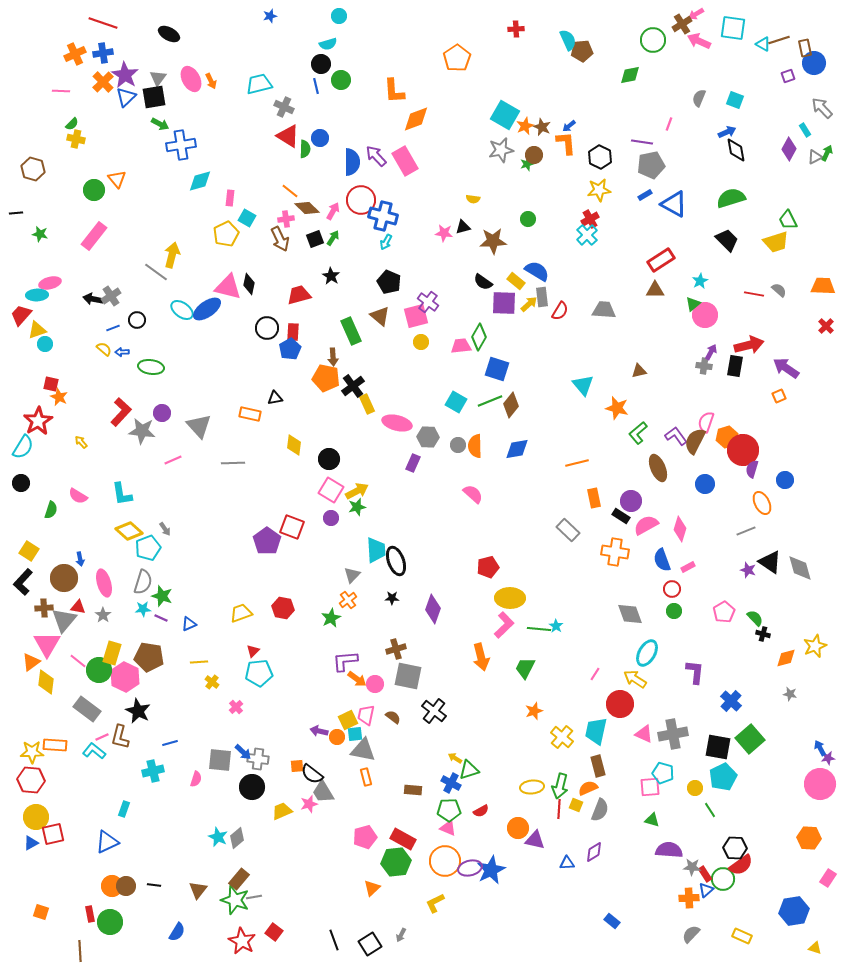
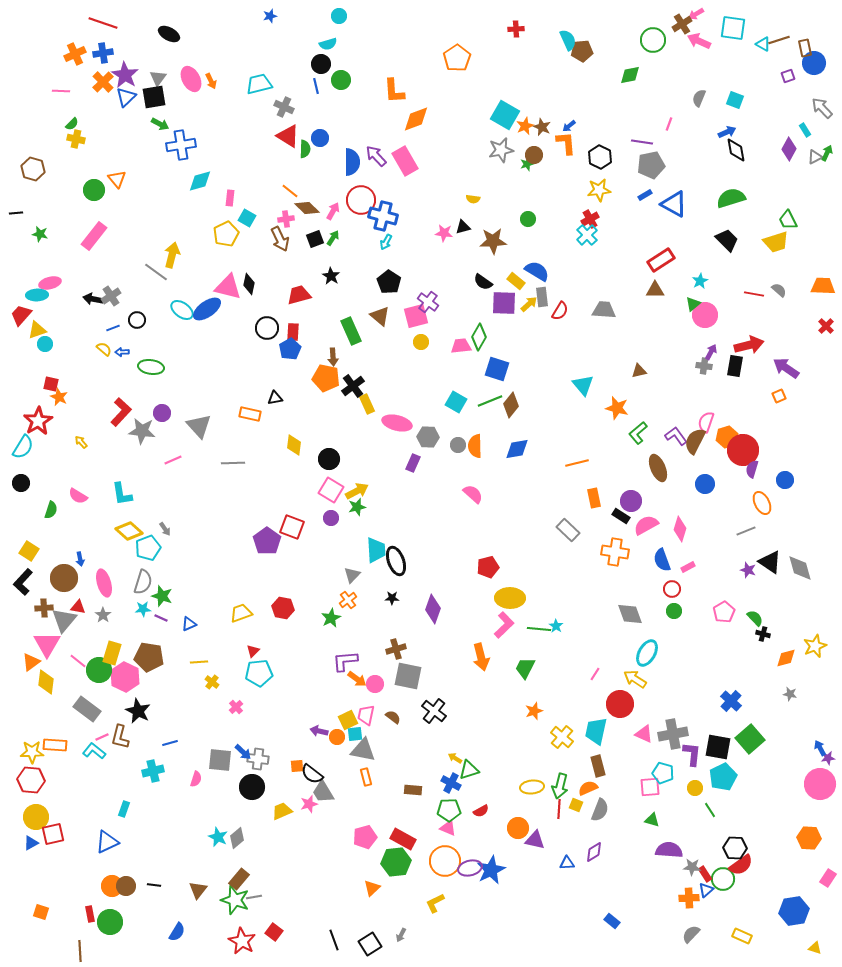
black pentagon at (389, 282): rotated 10 degrees clockwise
purple L-shape at (695, 672): moved 3 px left, 82 px down
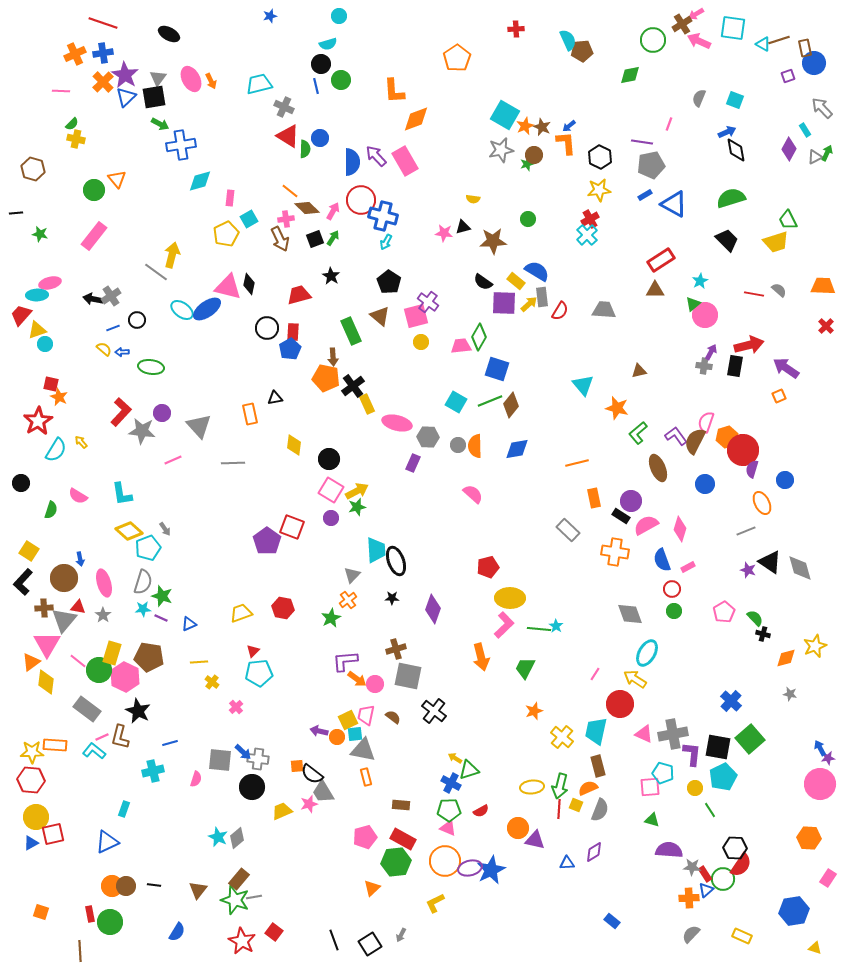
cyan square at (247, 218): moved 2 px right, 1 px down; rotated 30 degrees clockwise
orange rectangle at (250, 414): rotated 65 degrees clockwise
cyan semicircle at (23, 447): moved 33 px right, 3 px down
brown rectangle at (413, 790): moved 12 px left, 15 px down
red semicircle at (741, 865): rotated 20 degrees counterclockwise
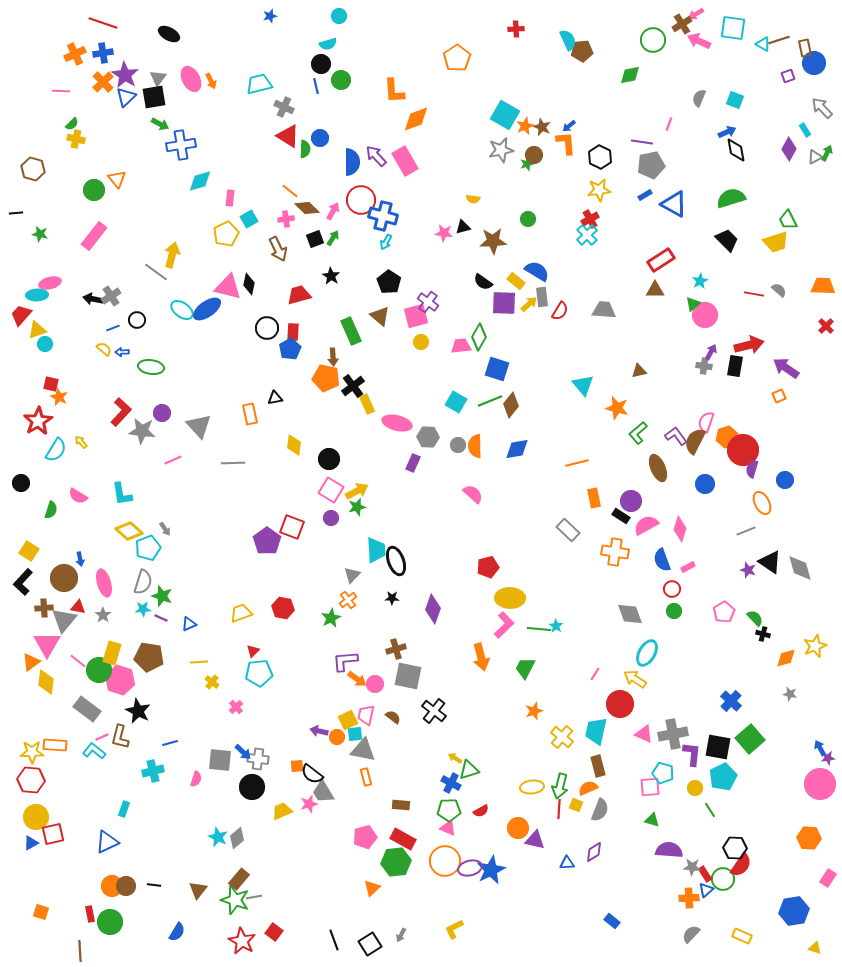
brown arrow at (280, 239): moved 2 px left, 10 px down
pink hexagon at (125, 677): moved 5 px left, 3 px down; rotated 8 degrees counterclockwise
yellow L-shape at (435, 903): moved 19 px right, 26 px down
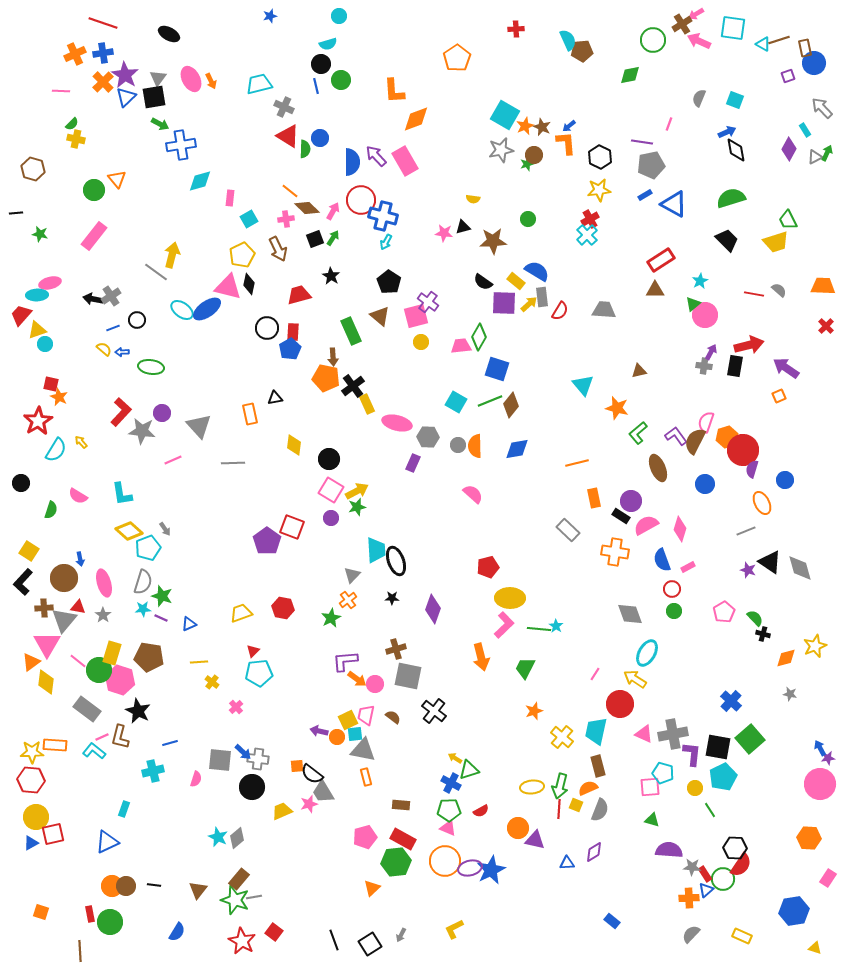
yellow pentagon at (226, 234): moved 16 px right, 21 px down
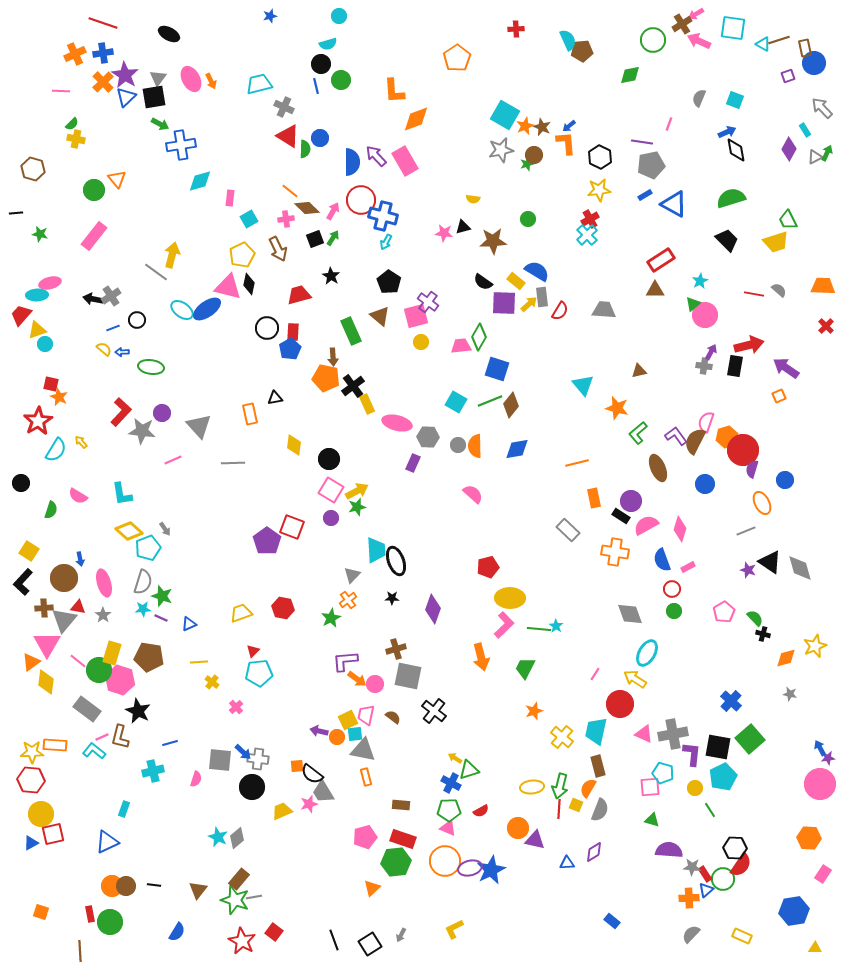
orange semicircle at (588, 788): rotated 36 degrees counterclockwise
yellow circle at (36, 817): moved 5 px right, 3 px up
red rectangle at (403, 839): rotated 10 degrees counterclockwise
pink rectangle at (828, 878): moved 5 px left, 4 px up
yellow triangle at (815, 948): rotated 16 degrees counterclockwise
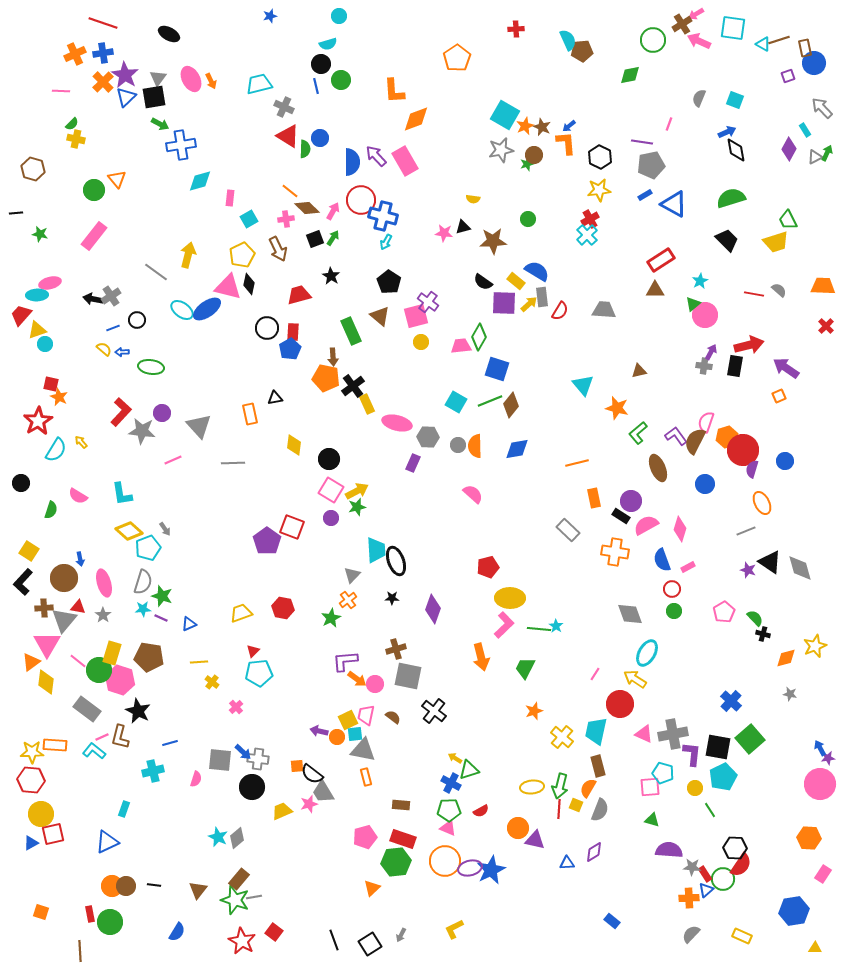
yellow arrow at (172, 255): moved 16 px right
blue circle at (785, 480): moved 19 px up
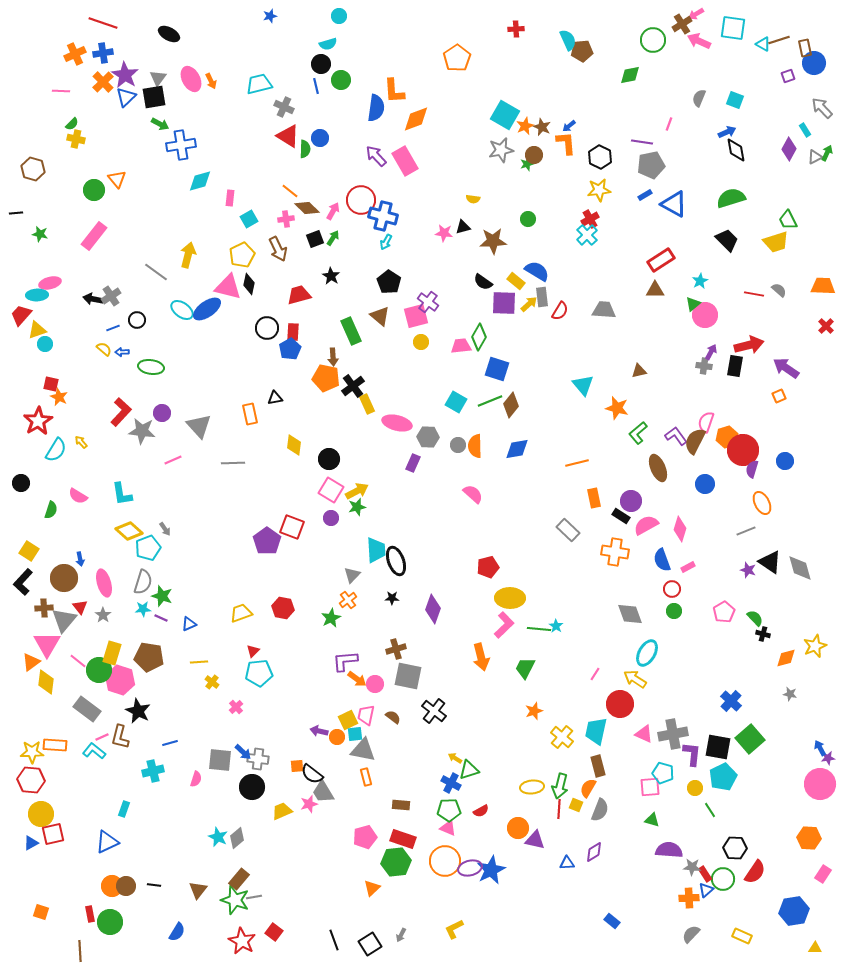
blue semicircle at (352, 162): moved 24 px right, 54 px up; rotated 8 degrees clockwise
red triangle at (78, 607): moved 2 px right; rotated 42 degrees clockwise
red semicircle at (741, 865): moved 14 px right, 7 px down
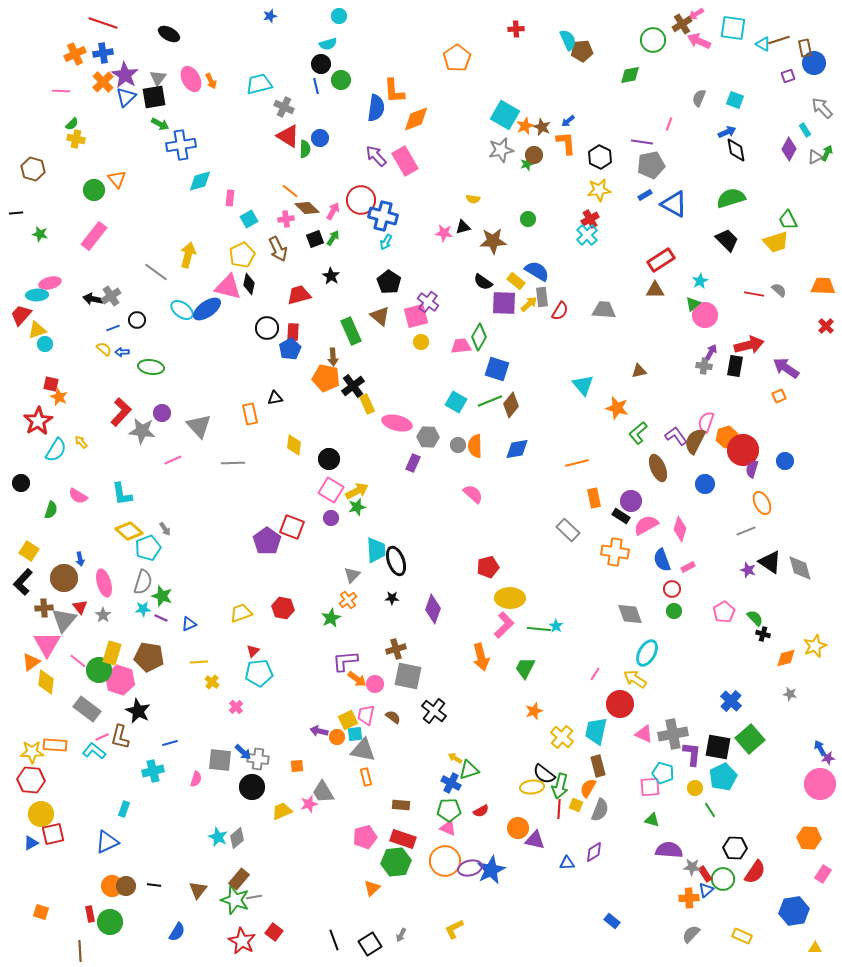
blue arrow at (569, 126): moved 1 px left, 5 px up
black semicircle at (312, 774): moved 232 px right
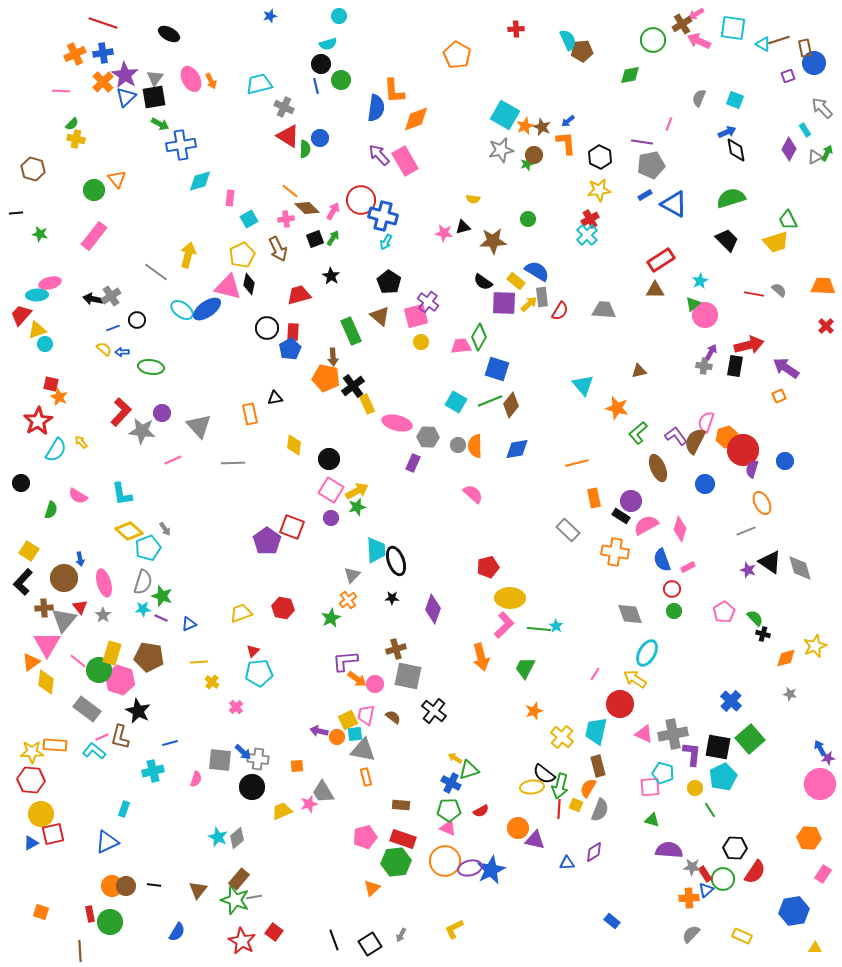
orange pentagon at (457, 58): moved 3 px up; rotated 8 degrees counterclockwise
gray triangle at (158, 78): moved 3 px left
purple arrow at (376, 156): moved 3 px right, 1 px up
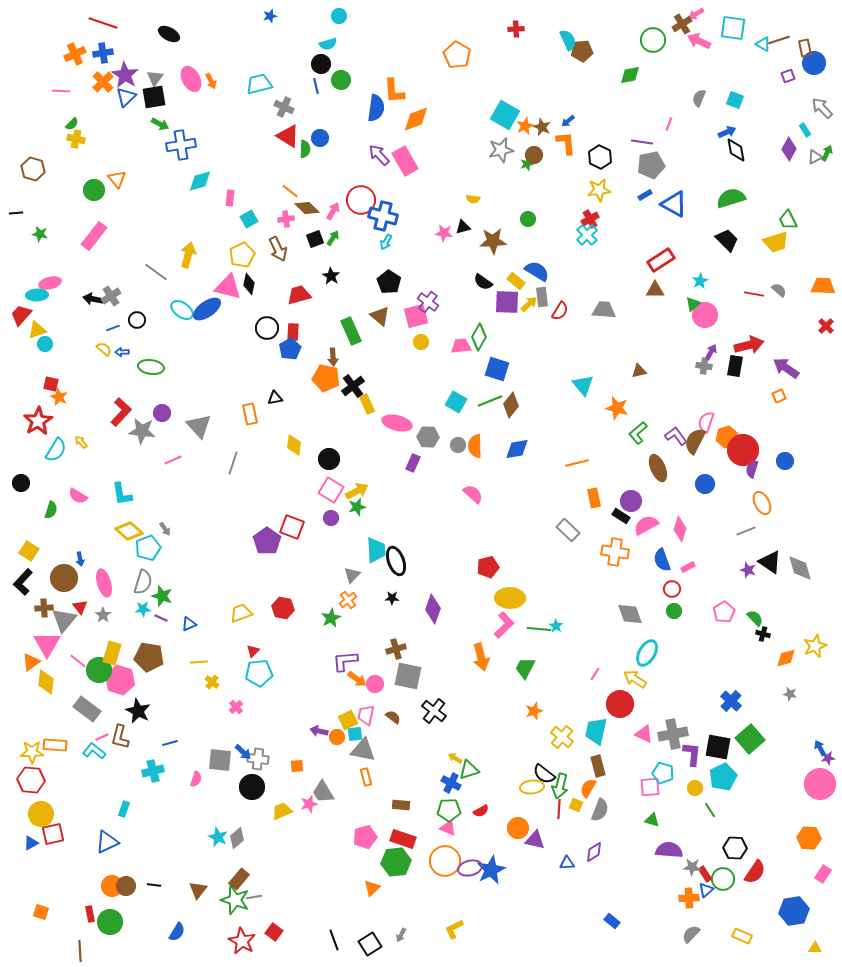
purple square at (504, 303): moved 3 px right, 1 px up
gray line at (233, 463): rotated 70 degrees counterclockwise
